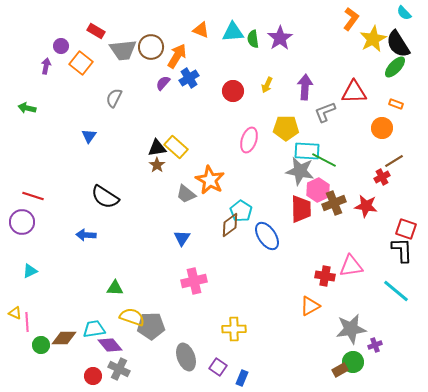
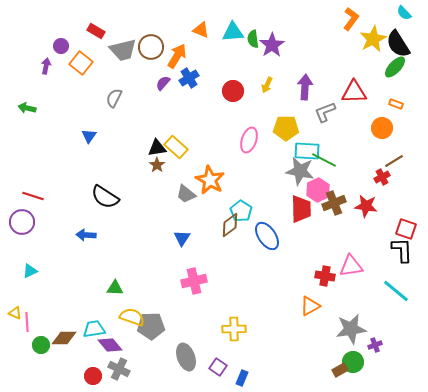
purple star at (280, 38): moved 8 px left, 7 px down
gray trapezoid at (123, 50): rotated 8 degrees counterclockwise
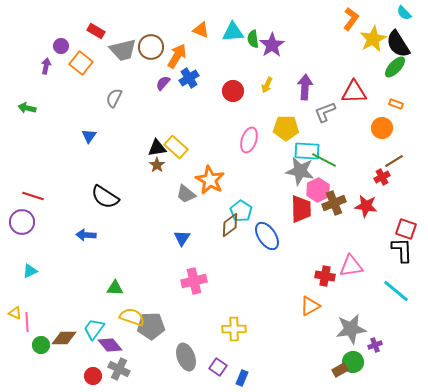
cyan trapezoid at (94, 329): rotated 45 degrees counterclockwise
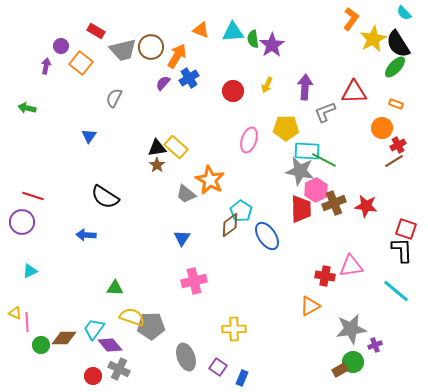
red cross at (382, 177): moved 16 px right, 32 px up
pink hexagon at (318, 190): moved 2 px left
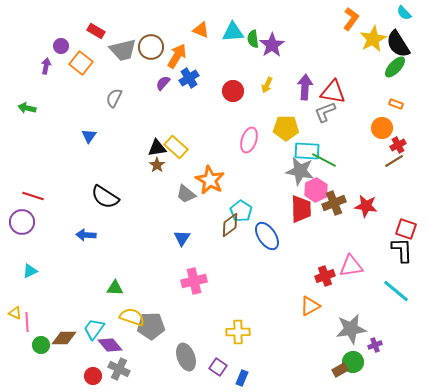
red triangle at (354, 92): moved 21 px left; rotated 12 degrees clockwise
red cross at (325, 276): rotated 30 degrees counterclockwise
yellow cross at (234, 329): moved 4 px right, 3 px down
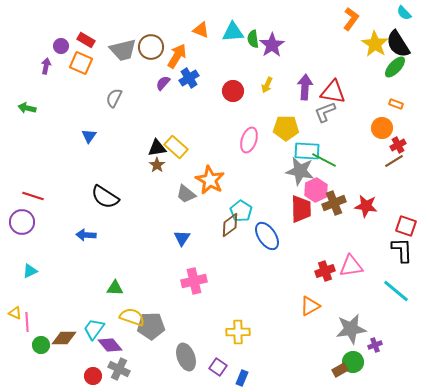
red rectangle at (96, 31): moved 10 px left, 9 px down
yellow star at (373, 39): moved 2 px right, 5 px down; rotated 12 degrees counterclockwise
orange square at (81, 63): rotated 15 degrees counterclockwise
red square at (406, 229): moved 3 px up
red cross at (325, 276): moved 5 px up
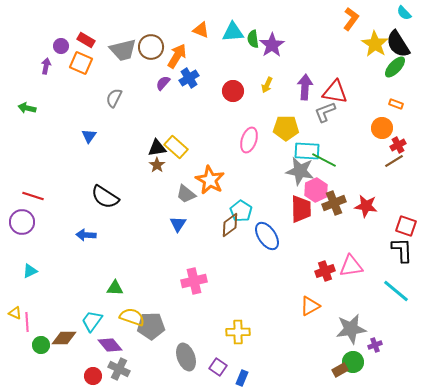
red triangle at (333, 92): moved 2 px right
blue triangle at (182, 238): moved 4 px left, 14 px up
cyan trapezoid at (94, 329): moved 2 px left, 8 px up
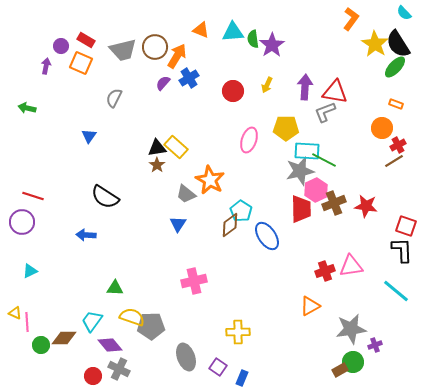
brown circle at (151, 47): moved 4 px right
gray star at (300, 171): rotated 24 degrees counterclockwise
